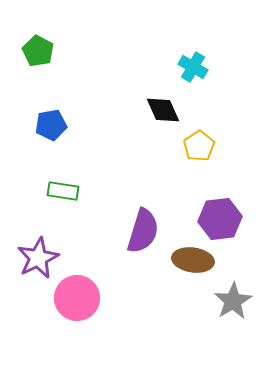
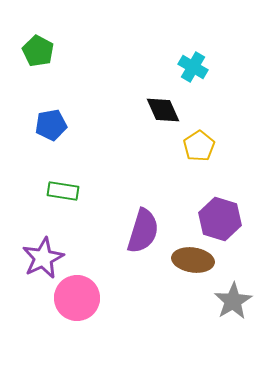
purple hexagon: rotated 24 degrees clockwise
purple star: moved 5 px right
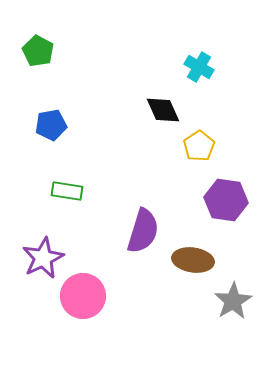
cyan cross: moved 6 px right
green rectangle: moved 4 px right
purple hexagon: moved 6 px right, 19 px up; rotated 9 degrees counterclockwise
pink circle: moved 6 px right, 2 px up
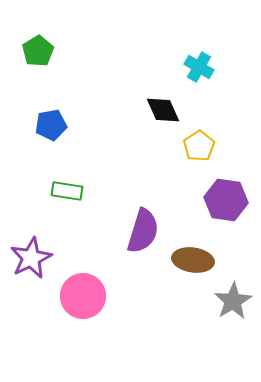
green pentagon: rotated 12 degrees clockwise
purple star: moved 12 px left
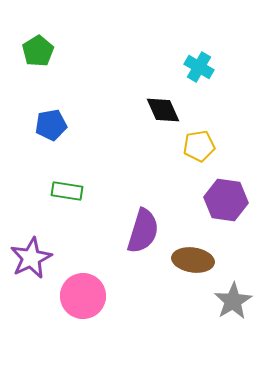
yellow pentagon: rotated 24 degrees clockwise
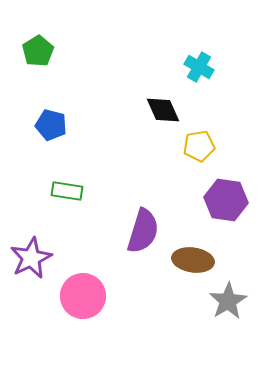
blue pentagon: rotated 24 degrees clockwise
gray star: moved 5 px left
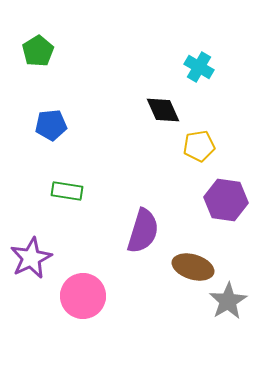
blue pentagon: rotated 20 degrees counterclockwise
brown ellipse: moved 7 px down; rotated 9 degrees clockwise
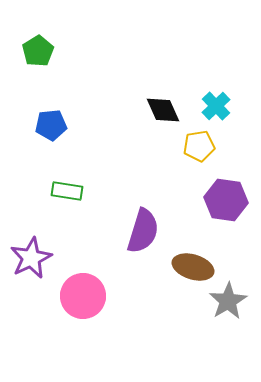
cyan cross: moved 17 px right, 39 px down; rotated 16 degrees clockwise
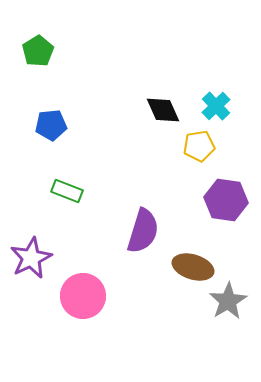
green rectangle: rotated 12 degrees clockwise
